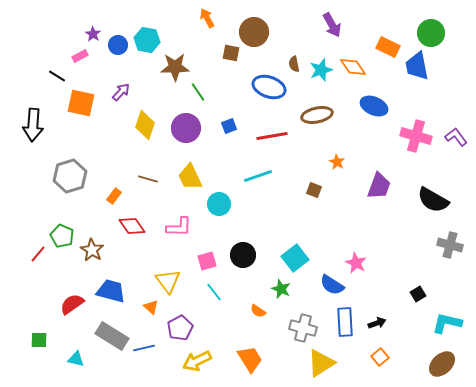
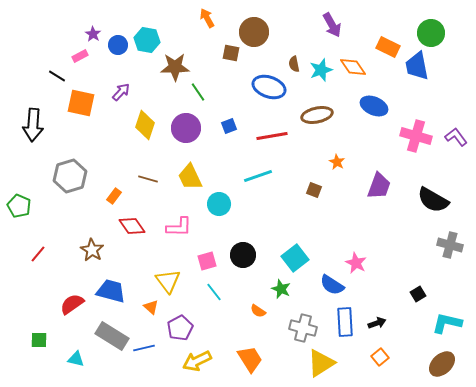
green pentagon at (62, 236): moved 43 px left, 30 px up
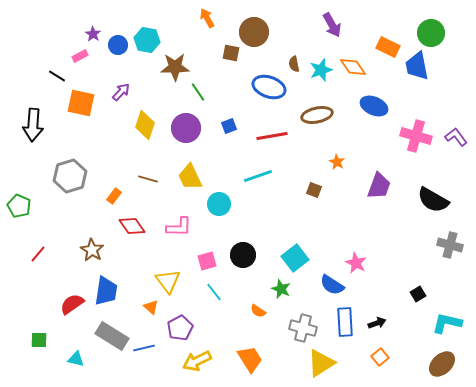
blue trapezoid at (111, 291): moved 5 px left; rotated 84 degrees clockwise
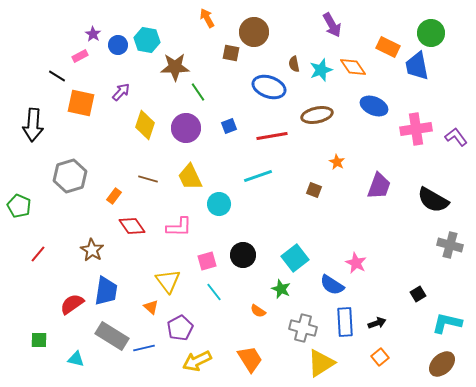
pink cross at (416, 136): moved 7 px up; rotated 24 degrees counterclockwise
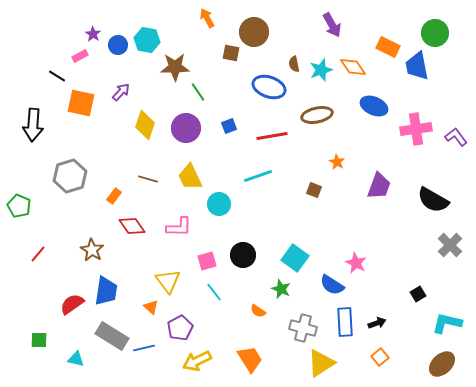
green circle at (431, 33): moved 4 px right
gray cross at (450, 245): rotated 30 degrees clockwise
cyan square at (295, 258): rotated 16 degrees counterclockwise
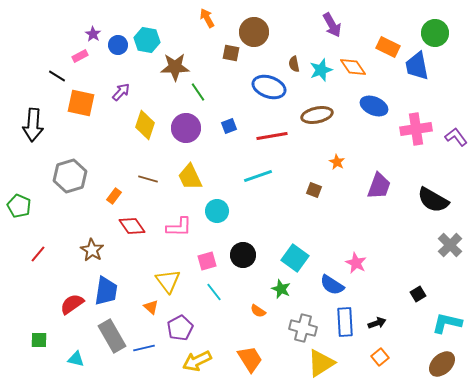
cyan circle at (219, 204): moved 2 px left, 7 px down
gray rectangle at (112, 336): rotated 28 degrees clockwise
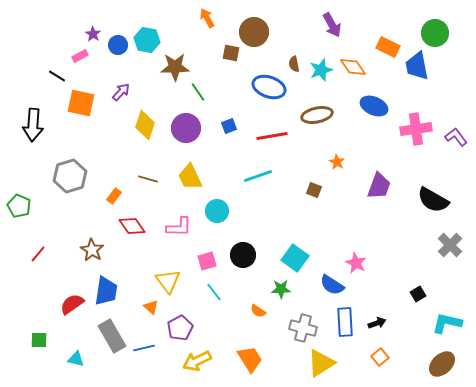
green star at (281, 289): rotated 24 degrees counterclockwise
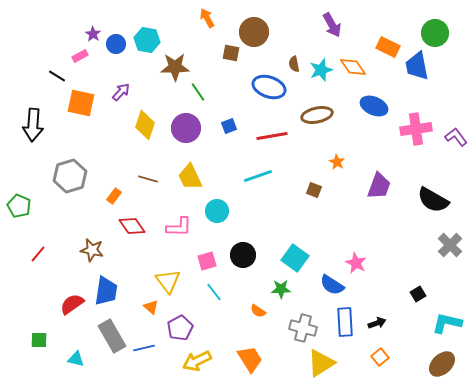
blue circle at (118, 45): moved 2 px left, 1 px up
brown star at (92, 250): rotated 20 degrees counterclockwise
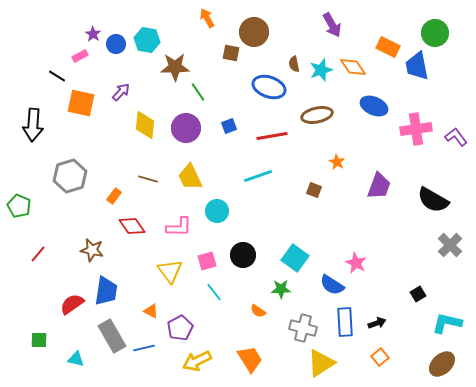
yellow diamond at (145, 125): rotated 12 degrees counterclockwise
yellow triangle at (168, 281): moved 2 px right, 10 px up
orange triangle at (151, 307): moved 4 px down; rotated 14 degrees counterclockwise
